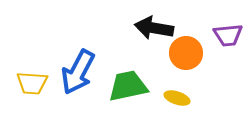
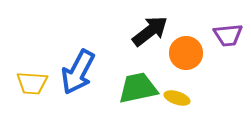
black arrow: moved 4 px left, 3 px down; rotated 132 degrees clockwise
green trapezoid: moved 10 px right, 2 px down
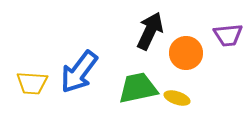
black arrow: rotated 27 degrees counterclockwise
blue arrow: moved 1 px right; rotated 9 degrees clockwise
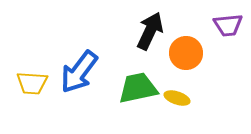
purple trapezoid: moved 10 px up
